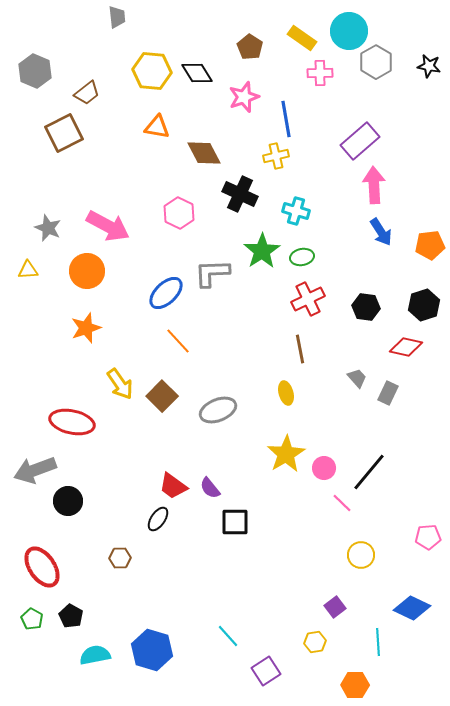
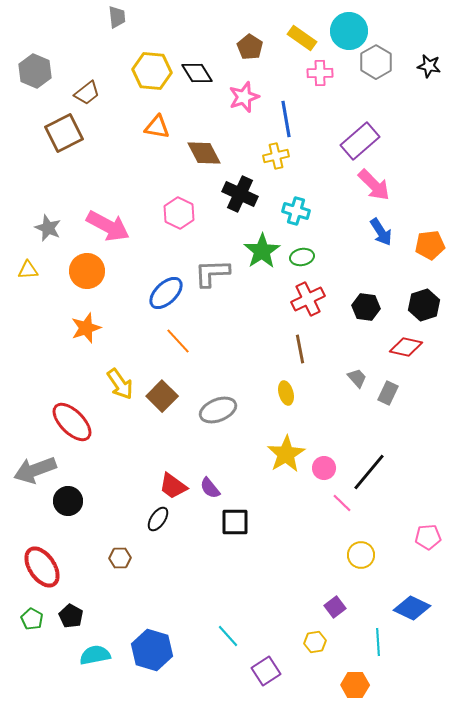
pink arrow at (374, 185): rotated 138 degrees clockwise
red ellipse at (72, 422): rotated 33 degrees clockwise
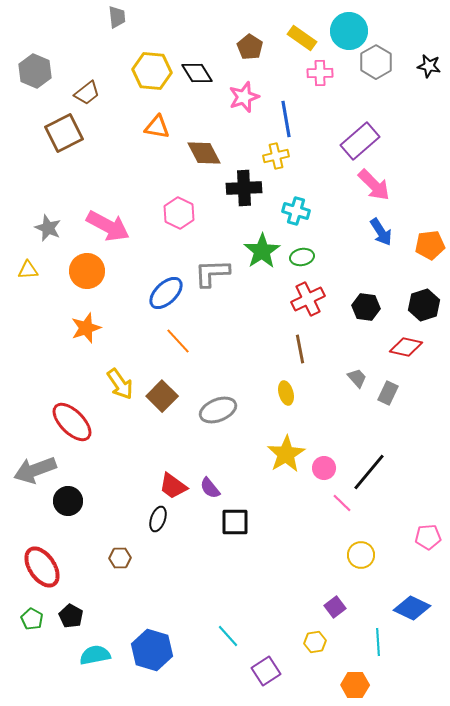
black cross at (240, 194): moved 4 px right, 6 px up; rotated 28 degrees counterclockwise
black ellipse at (158, 519): rotated 15 degrees counterclockwise
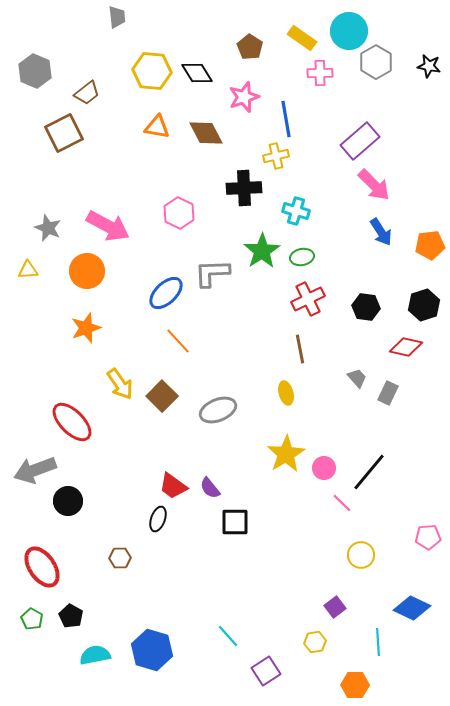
brown diamond at (204, 153): moved 2 px right, 20 px up
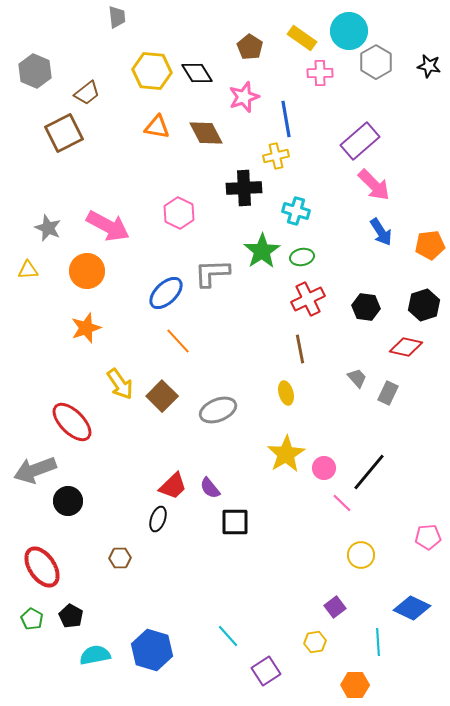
red trapezoid at (173, 486): rotated 80 degrees counterclockwise
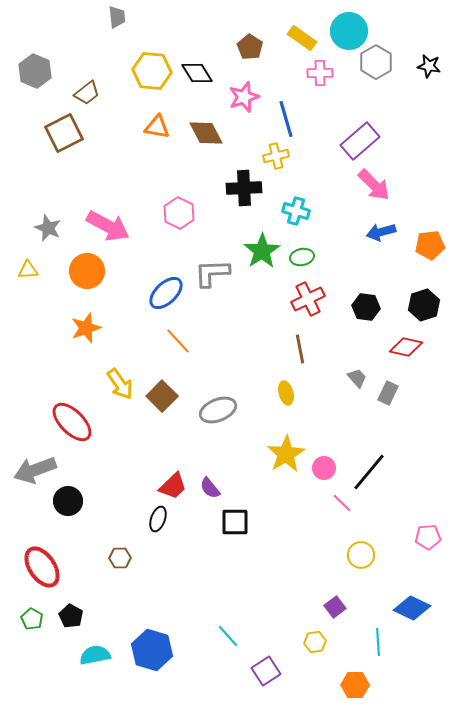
blue line at (286, 119): rotated 6 degrees counterclockwise
blue arrow at (381, 232): rotated 108 degrees clockwise
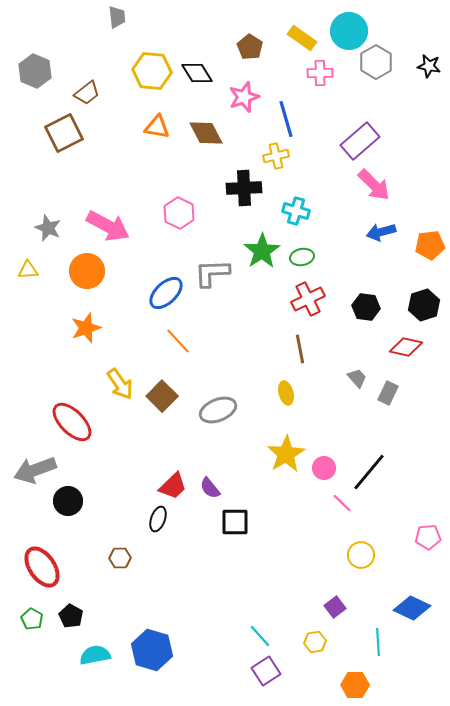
cyan line at (228, 636): moved 32 px right
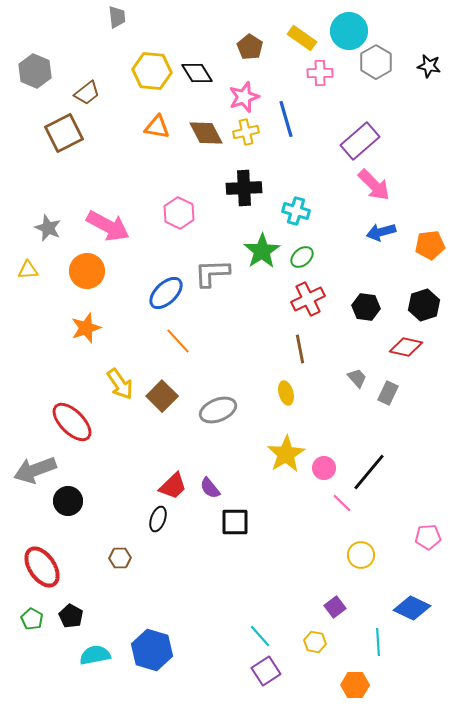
yellow cross at (276, 156): moved 30 px left, 24 px up
green ellipse at (302, 257): rotated 30 degrees counterclockwise
yellow hexagon at (315, 642): rotated 20 degrees clockwise
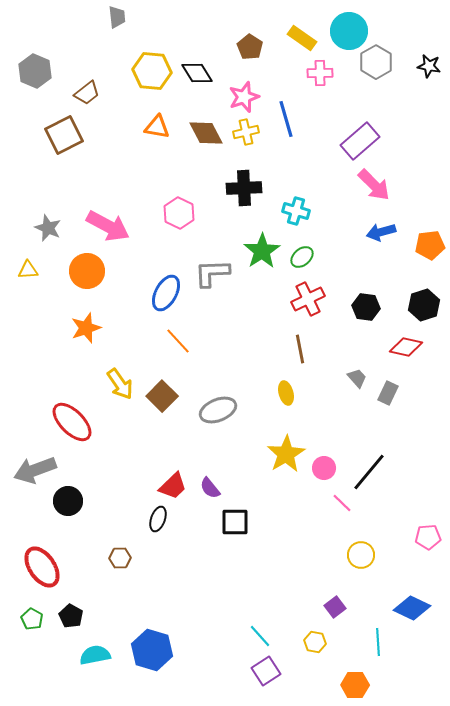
brown square at (64, 133): moved 2 px down
blue ellipse at (166, 293): rotated 18 degrees counterclockwise
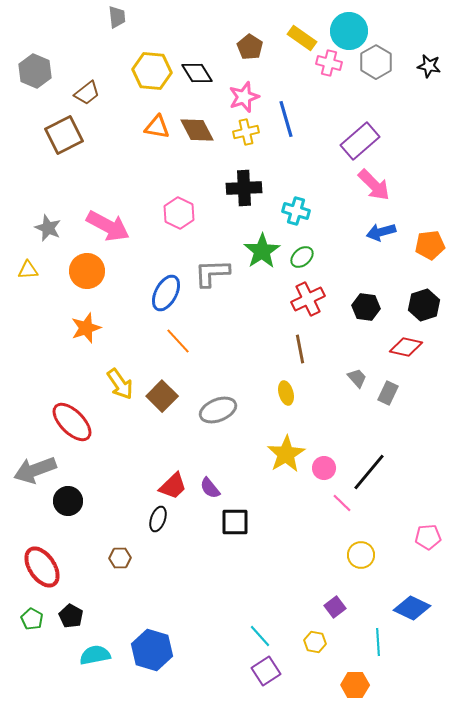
pink cross at (320, 73): moved 9 px right, 10 px up; rotated 15 degrees clockwise
brown diamond at (206, 133): moved 9 px left, 3 px up
